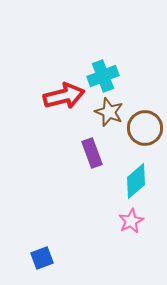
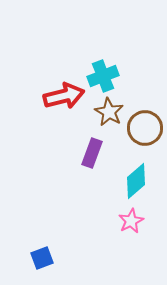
brown star: rotated 8 degrees clockwise
purple rectangle: rotated 40 degrees clockwise
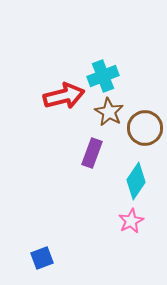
cyan diamond: rotated 15 degrees counterclockwise
